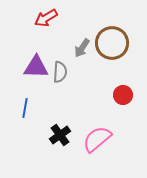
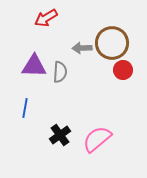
gray arrow: rotated 54 degrees clockwise
purple triangle: moved 2 px left, 1 px up
red circle: moved 25 px up
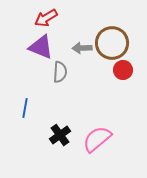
purple triangle: moved 7 px right, 19 px up; rotated 20 degrees clockwise
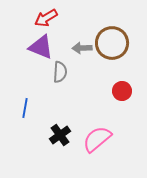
red circle: moved 1 px left, 21 px down
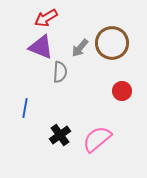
gray arrow: moved 2 px left; rotated 48 degrees counterclockwise
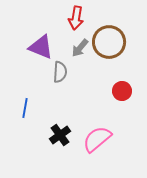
red arrow: moved 30 px right; rotated 50 degrees counterclockwise
brown circle: moved 3 px left, 1 px up
